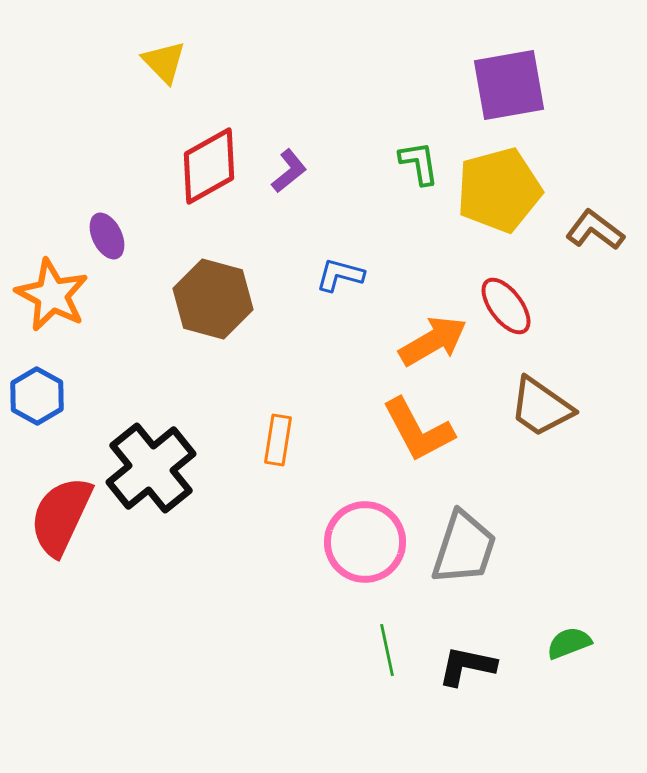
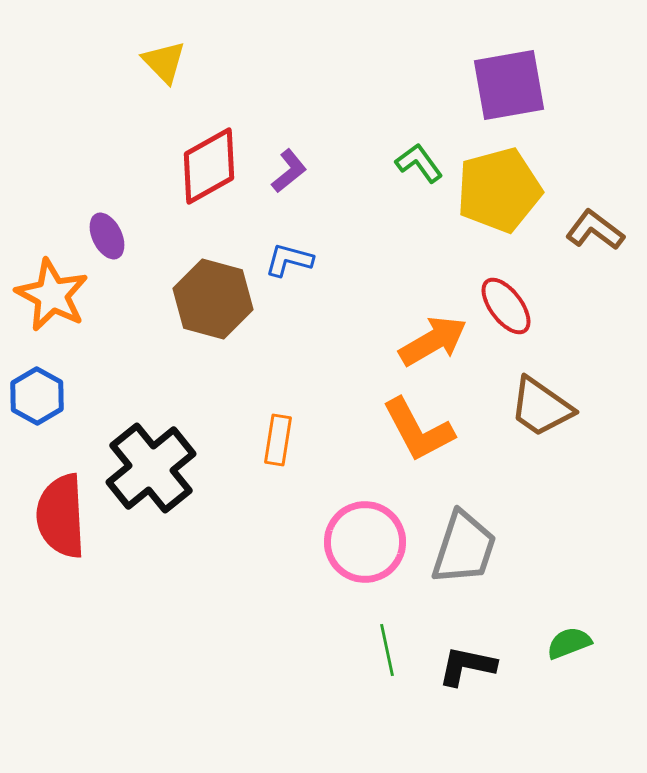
green L-shape: rotated 27 degrees counterclockwise
blue L-shape: moved 51 px left, 15 px up
red semicircle: rotated 28 degrees counterclockwise
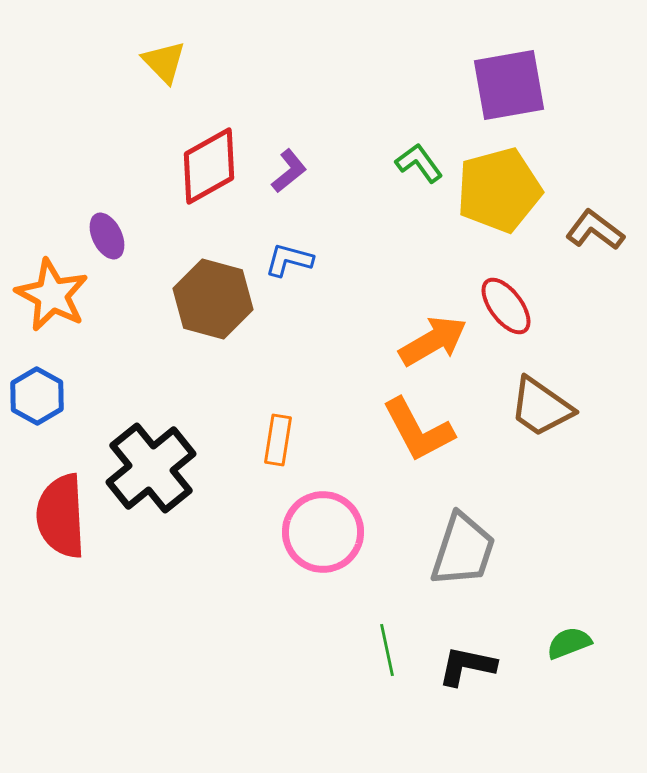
pink circle: moved 42 px left, 10 px up
gray trapezoid: moved 1 px left, 2 px down
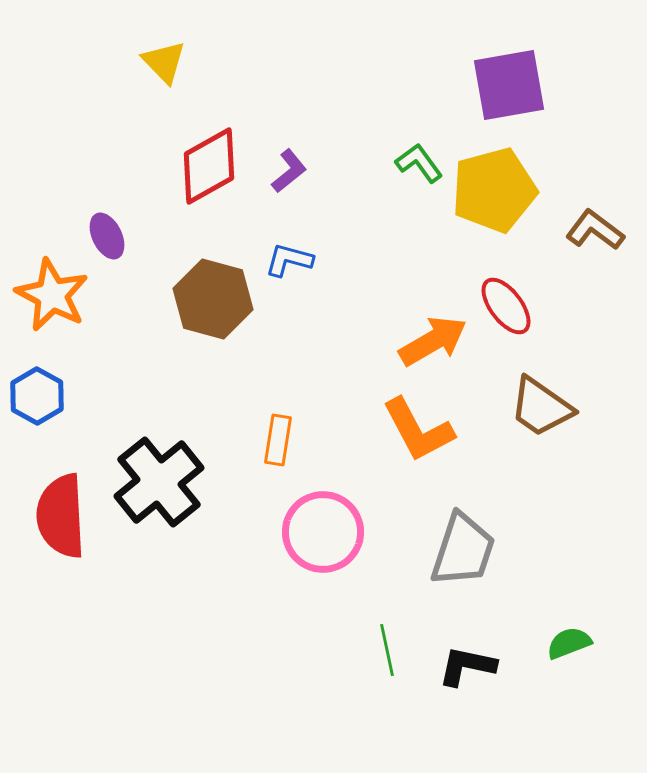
yellow pentagon: moved 5 px left
black cross: moved 8 px right, 14 px down
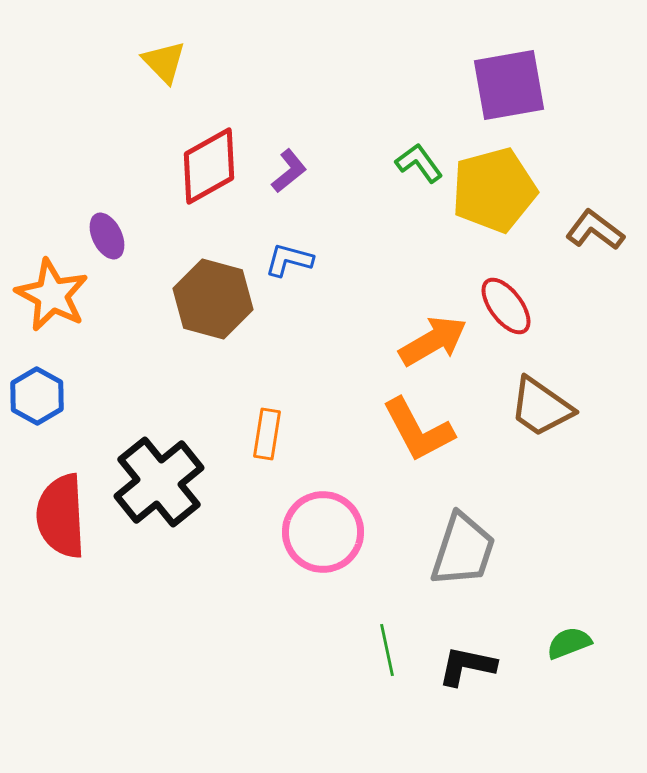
orange rectangle: moved 11 px left, 6 px up
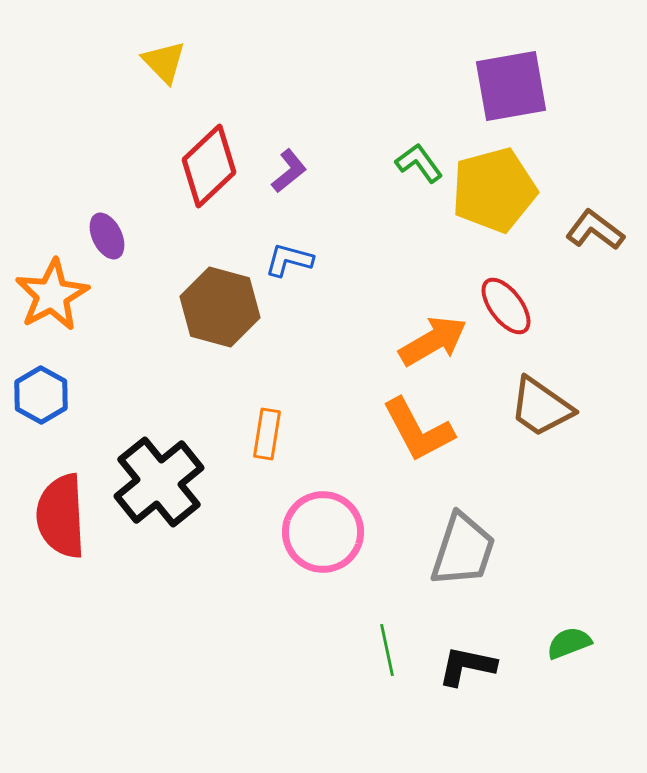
purple square: moved 2 px right, 1 px down
red diamond: rotated 14 degrees counterclockwise
orange star: rotated 16 degrees clockwise
brown hexagon: moved 7 px right, 8 px down
blue hexagon: moved 4 px right, 1 px up
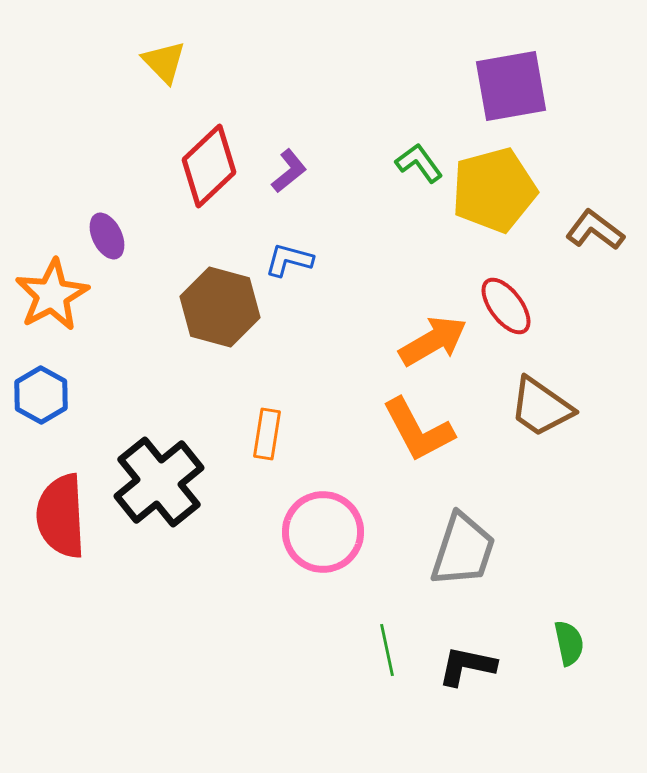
green semicircle: rotated 99 degrees clockwise
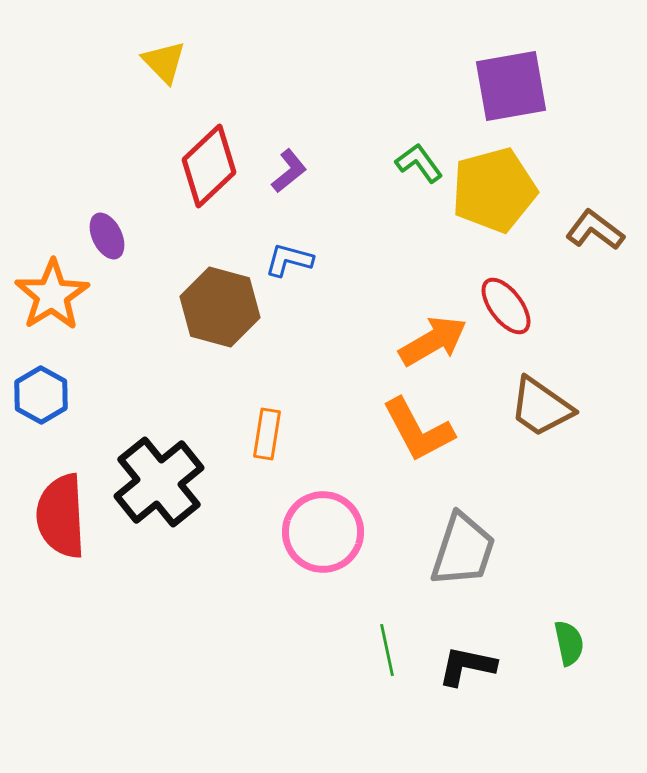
orange star: rotated 4 degrees counterclockwise
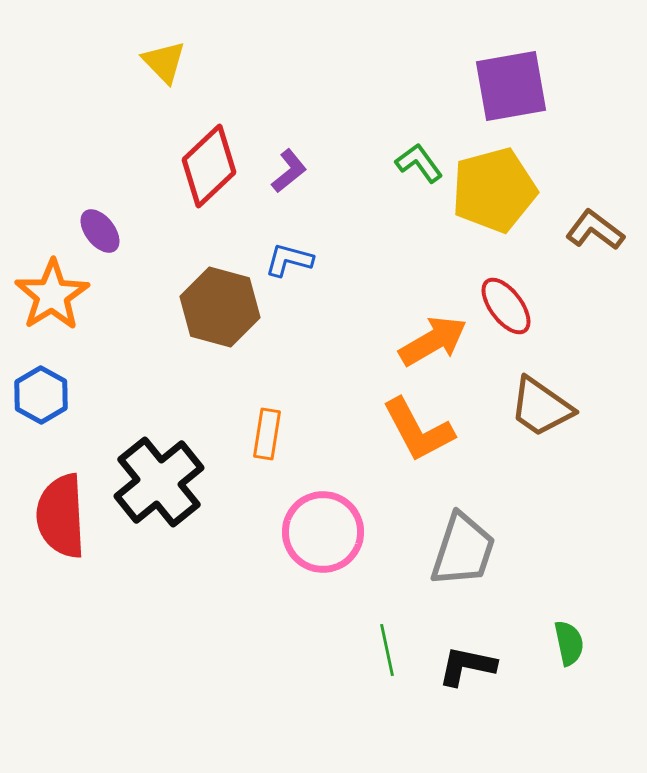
purple ellipse: moved 7 px left, 5 px up; rotated 12 degrees counterclockwise
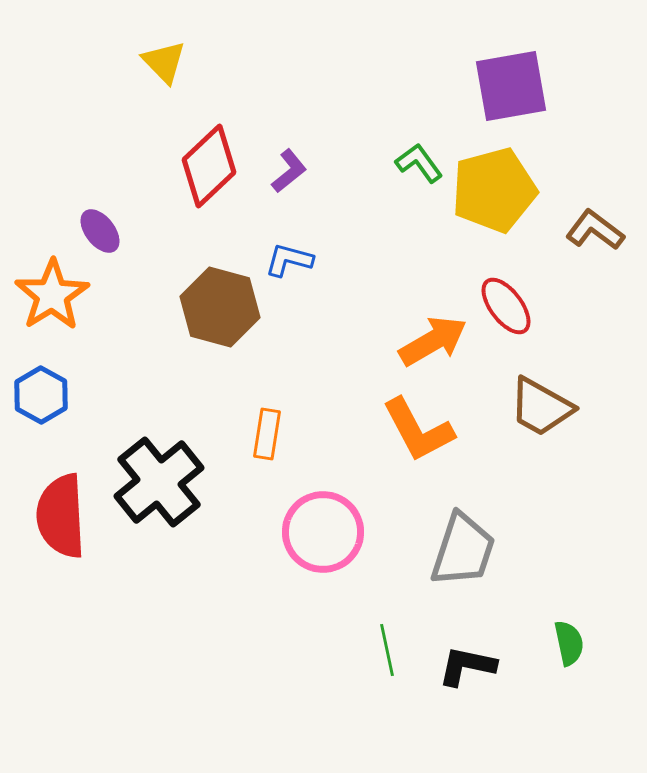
brown trapezoid: rotated 6 degrees counterclockwise
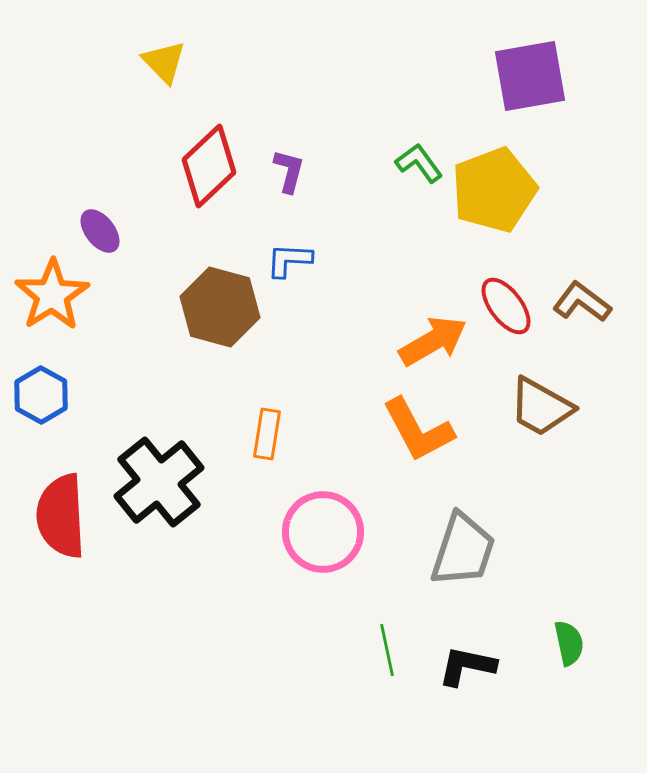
purple square: moved 19 px right, 10 px up
purple L-shape: rotated 36 degrees counterclockwise
yellow pentagon: rotated 6 degrees counterclockwise
brown L-shape: moved 13 px left, 72 px down
blue L-shape: rotated 12 degrees counterclockwise
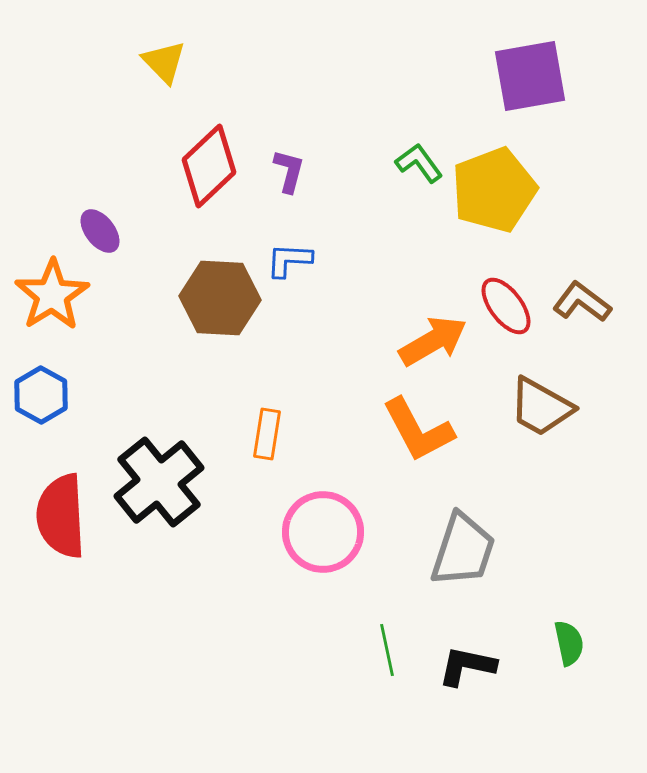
brown hexagon: moved 9 px up; rotated 12 degrees counterclockwise
